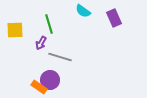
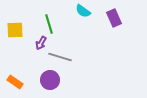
orange rectangle: moved 24 px left, 5 px up
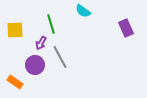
purple rectangle: moved 12 px right, 10 px down
green line: moved 2 px right
gray line: rotated 45 degrees clockwise
purple circle: moved 15 px left, 15 px up
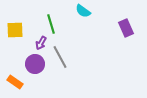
purple circle: moved 1 px up
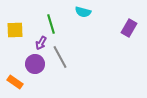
cyan semicircle: moved 1 px down; rotated 21 degrees counterclockwise
purple rectangle: moved 3 px right; rotated 54 degrees clockwise
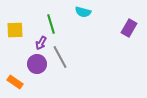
purple circle: moved 2 px right
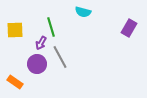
green line: moved 3 px down
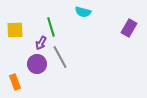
orange rectangle: rotated 35 degrees clockwise
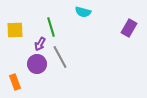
purple arrow: moved 1 px left, 1 px down
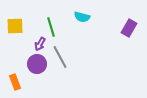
cyan semicircle: moved 1 px left, 5 px down
yellow square: moved 4 px up
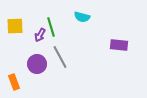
purple rectangle: moved 10 px left, 17 px down; rotated 66 degrees clockwise
purple arrow: moved 9 px up
orange rectangle: moved 1 px left
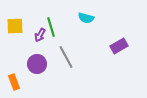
cyan semicircle: moved 4 px right, 1 px down
purple rectangle: moved 1 px down; rotated 36 degrees counterclockwise
gray line: moved 6 px right
